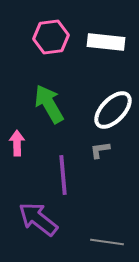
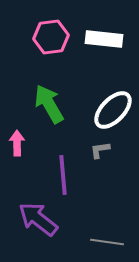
white rectangle: moved 2 px left, 3 px up
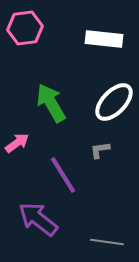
pink hexagon: moved 26 px left, 9 px up
green arrow: moved 2 px right, 1 px up
white ellipse: moved 1 px right, 8 px up
pink arrow: rotated 55 degrees clockwise
purple line: rotated 27 degrees counterclockwise
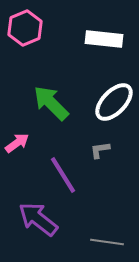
pink hexagon: rotated 16 degrees counterclockwise
green arrow: rotated 15 degrees counterclockwise
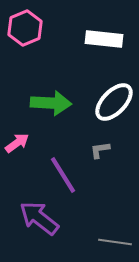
green arrow: rotated 138 degrees clockwise
purple arrow: moved 1 px right, 1 px up
gray line: moved 8 px right
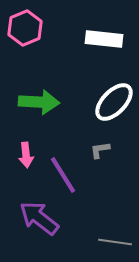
green arrow: moved 12 px left, 1 px up
pink arrow: moved 9 px right, 12 px down; rotated 120 degrees clockwise
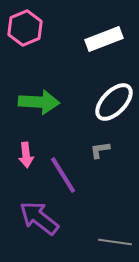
white rectangle: rotated 27 degrees counterclockwise
